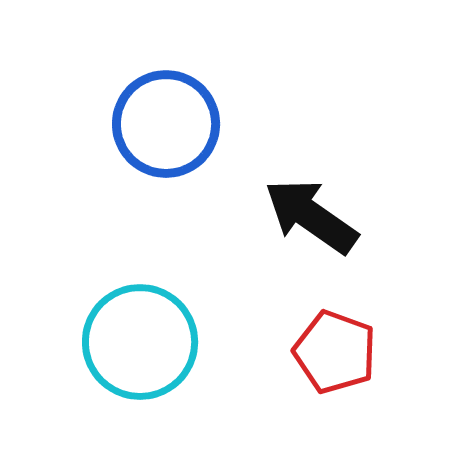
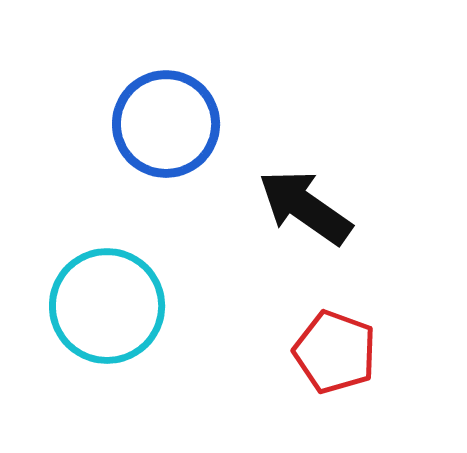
black arrow: moved 6 px left, 9 px up
cyan circle: moved 33 px left, 36 px up
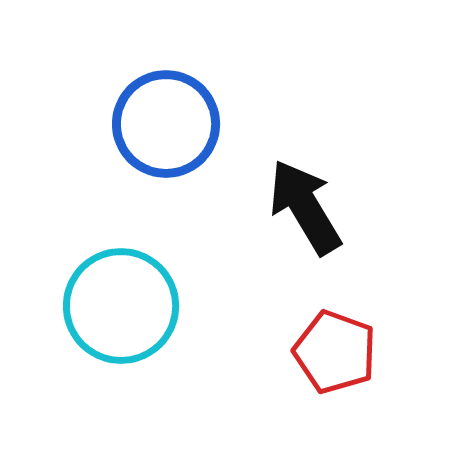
black arrow: rotated 24 degrees clockwise
cyan circle: moved 14 px right
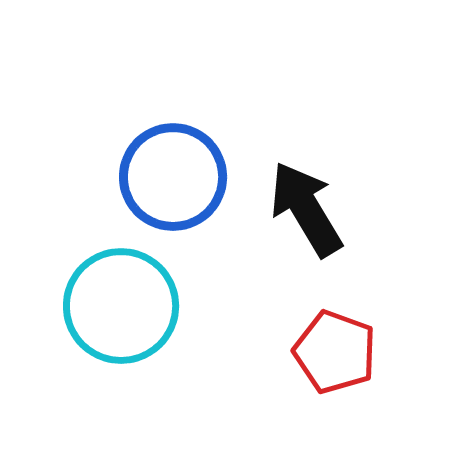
blue circle: moved 7 px right, 53 px down
black arrow: moved 1 px right, 2 px down
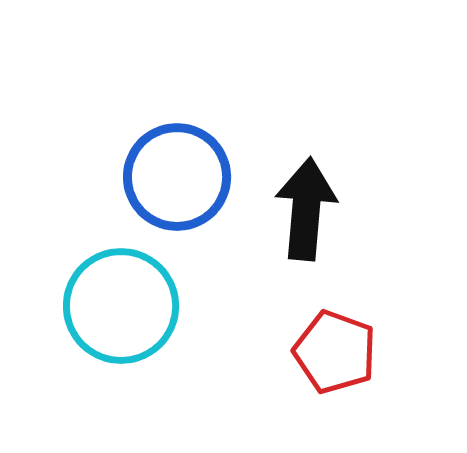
blue circle: moved 4 px right
black arrow: rotated 36 degrees clockwise
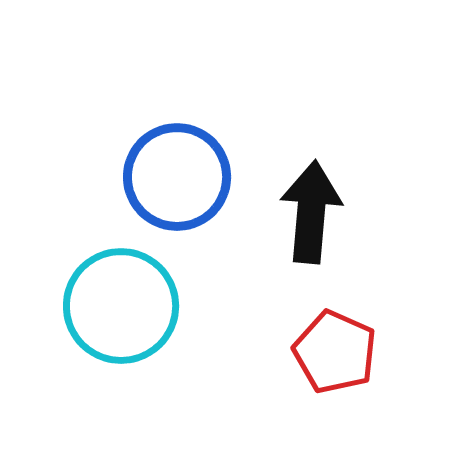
black arrow: moved 5 px right, 3 px down
red pentagon: rotated 4 degrees clockwise
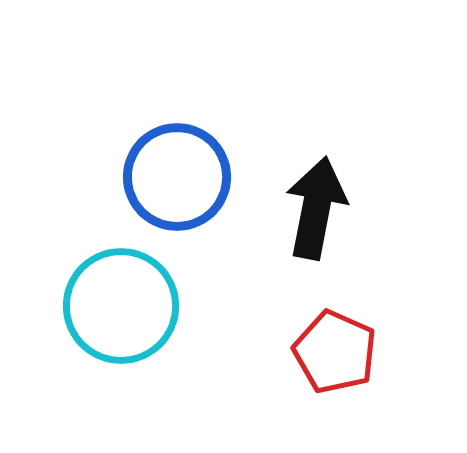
black arrow: moved 5 px right, 4 px up; rotated 6 degrees clockwise
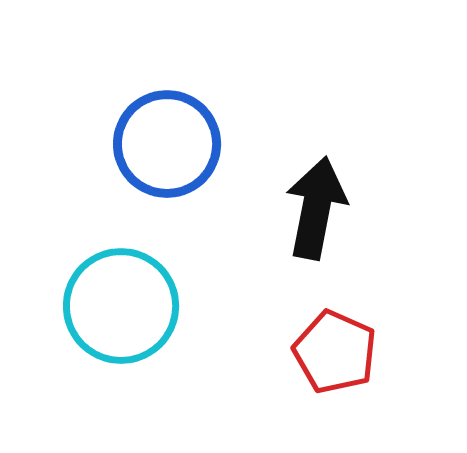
blue circle: moved 10 px left, 33 px up
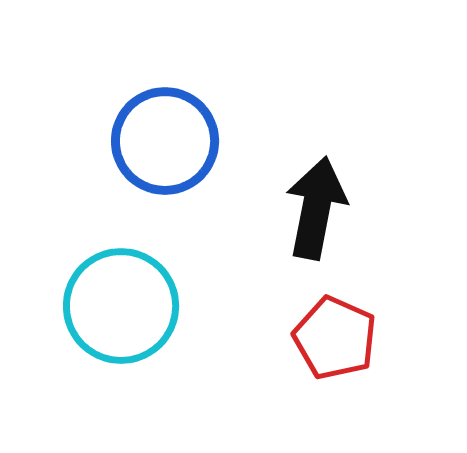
blue circle: moved 2 px left, 3 px up
red pentagon: moved 14 px up
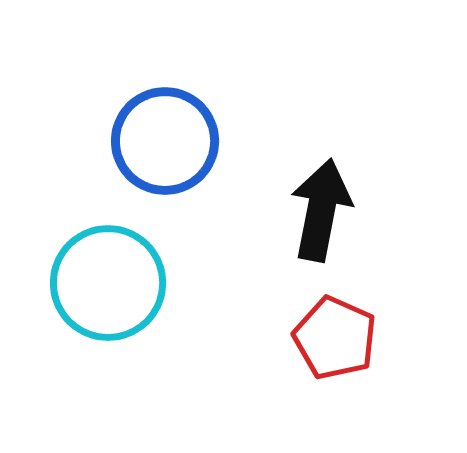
black arrow: moved 5 px right, 2 px down
cyan circle: moved 13 px left, 23 px up
